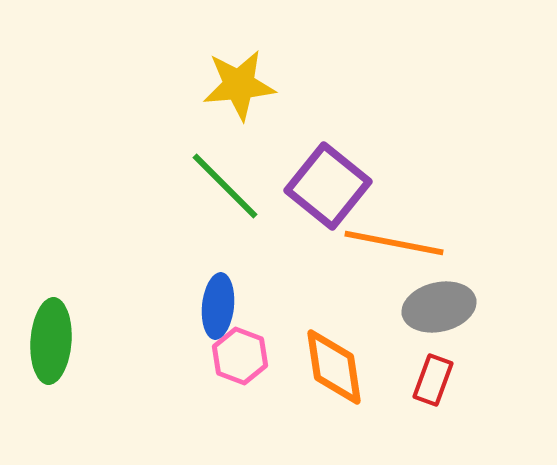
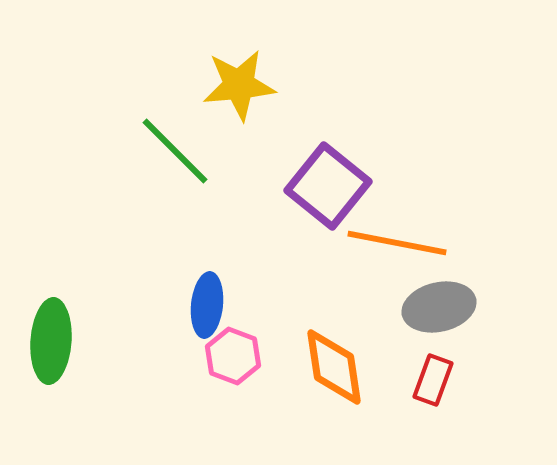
green line: moved 50 px left, 35 px up
orange line: moved 3 px right
blue ellipse: moved 11 px left, 1 px up
pink hexagon: moved 7 px left
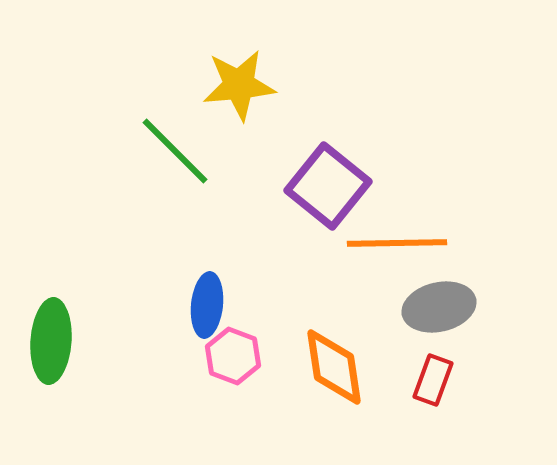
orange line: rotated 12 degrees counterclockwise
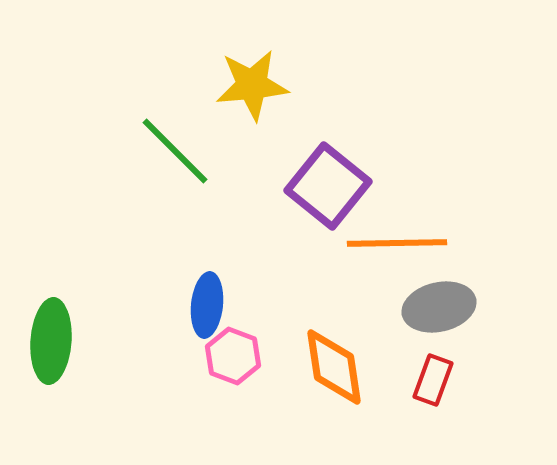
yellow star: moved 13 px right
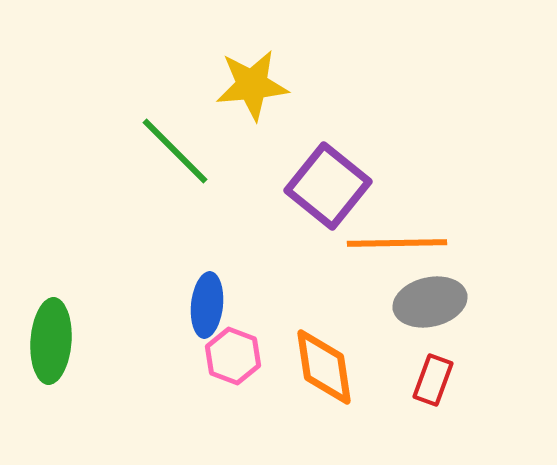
gray ellipse: moved 9 px left, 5 px up
orange diamond: moved 10 px left
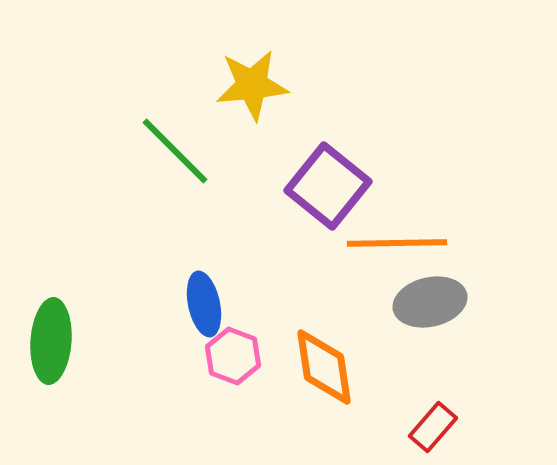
blue ellipse: moved 3 px left, 1 px up; rotated 18 degrees counterclockwise
red rectangle: moved 47 px down; rotated 21 degrees clockwise
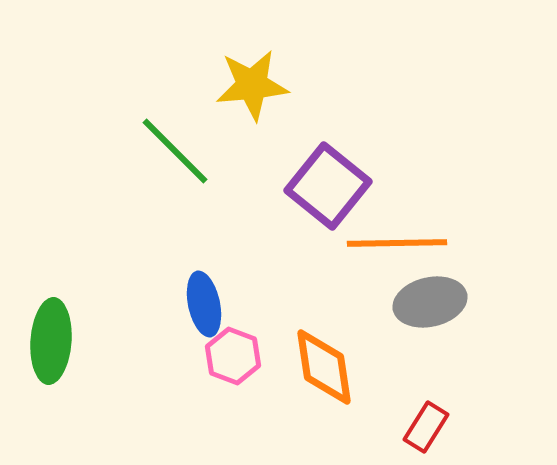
red rectangle: moved 7 px left; rotated 9 degrees counterclockwise
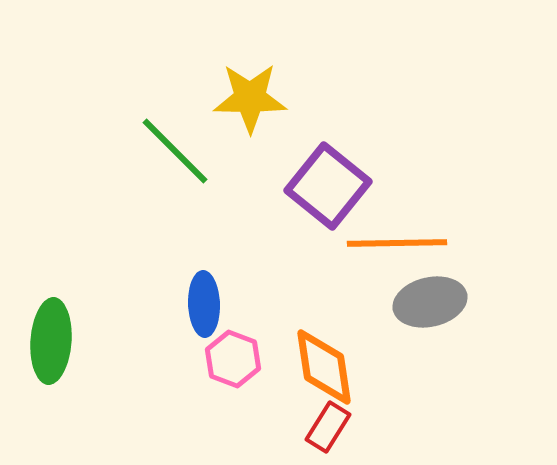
yellow star: moved 2 px left, 13 px down; rotated 6 degrees clockwise
blue ellipse: rotated 10 degrees clockwise
pink hexagon: moved 3 px down
red rectangle: moved 98 px left
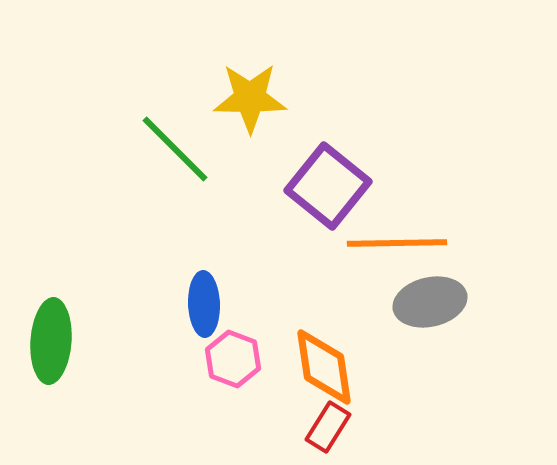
green line: moved 2 px up
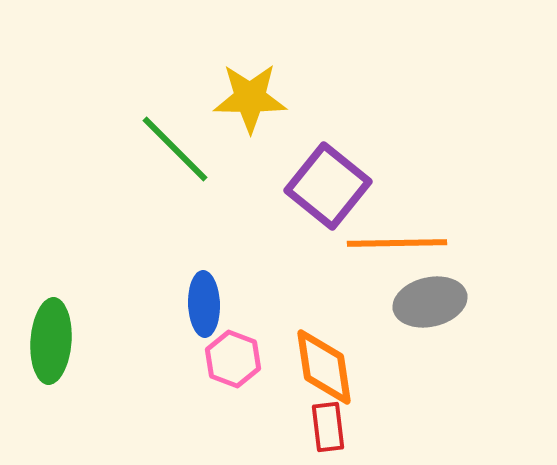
red rectangle: rotated 39 degrees counterclockwise
